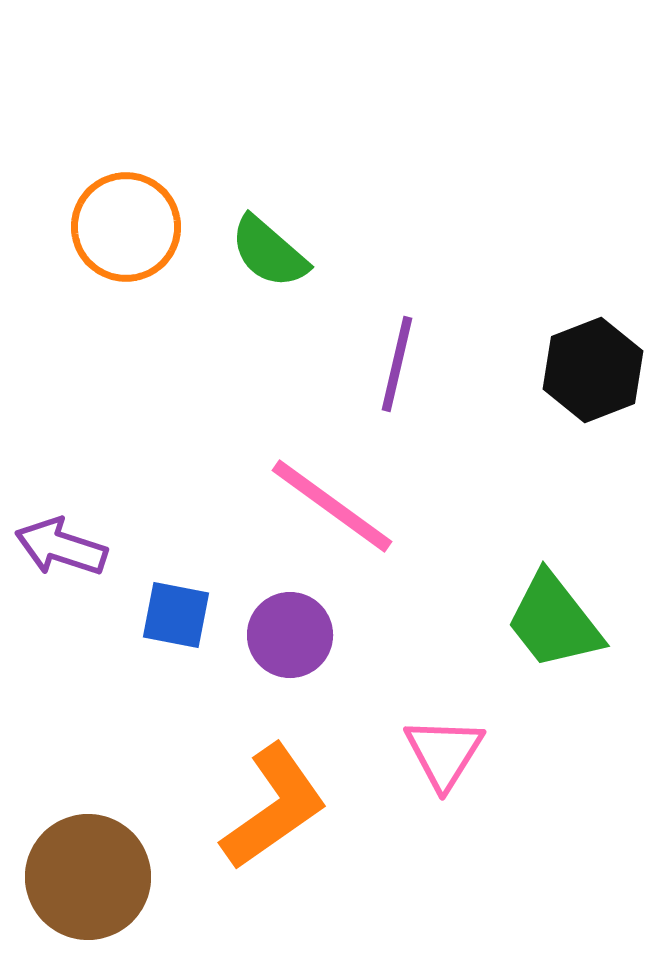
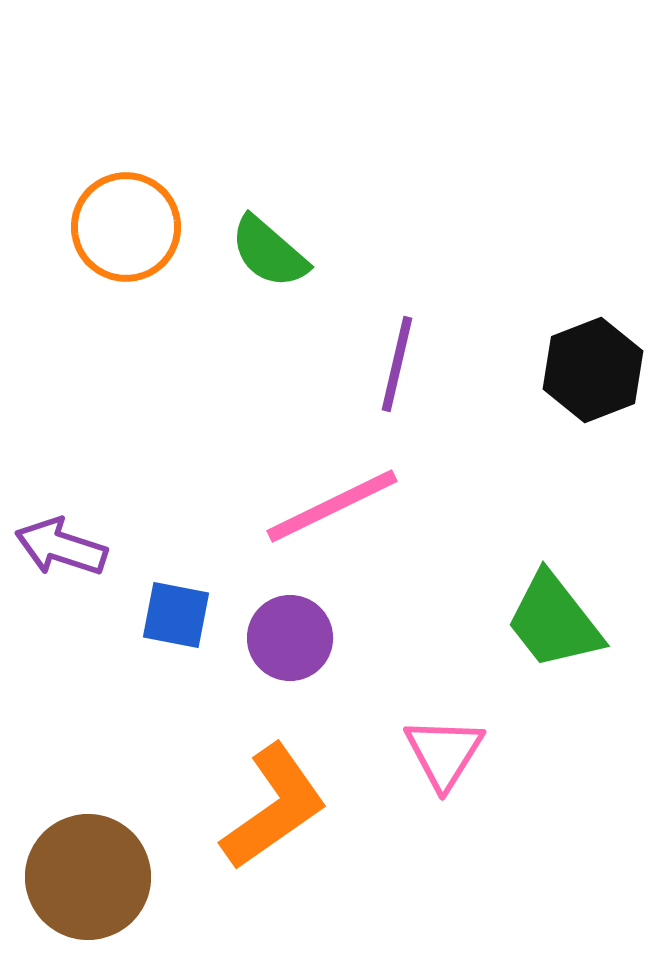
pink line: rotated 62 degrees counterclockwise
purple circle: moved 3 px down
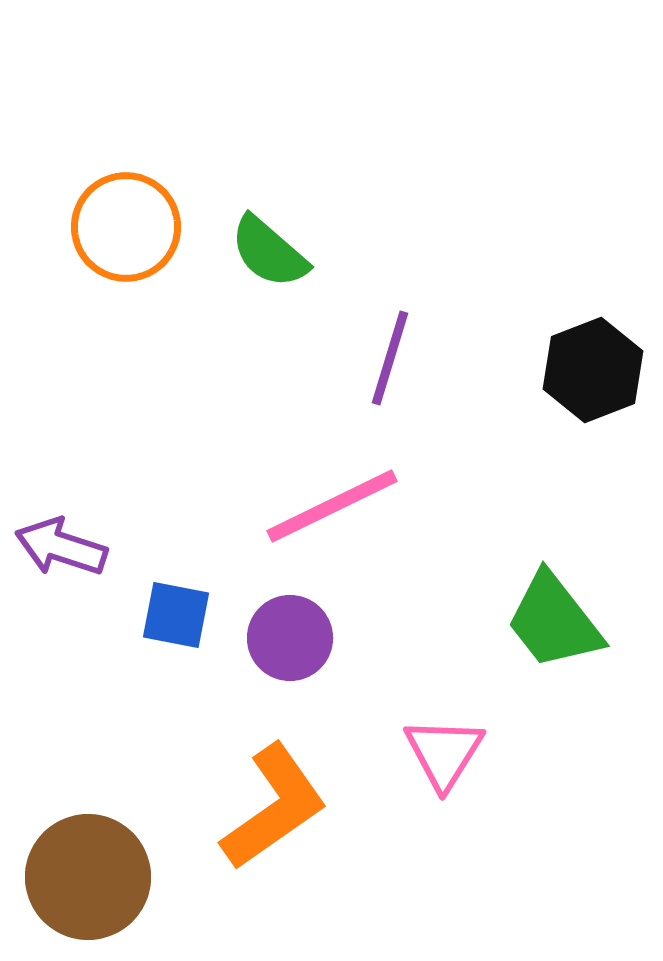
purple line: moved 7 px left, 6 px up; rotated 4 degrees clockwise
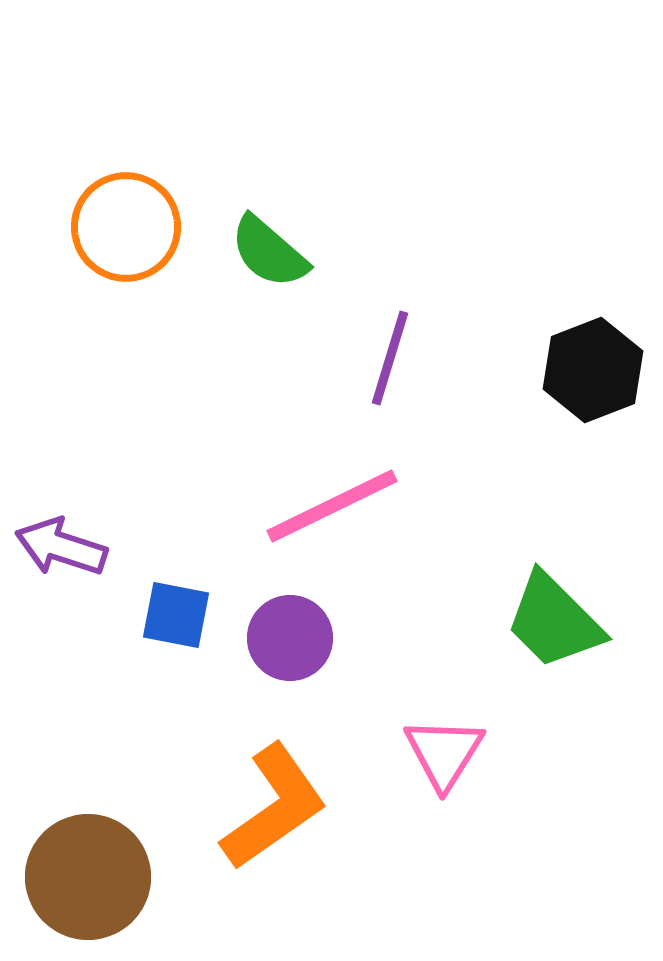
green trapezoid: rotated 7 degrees counterclockwise
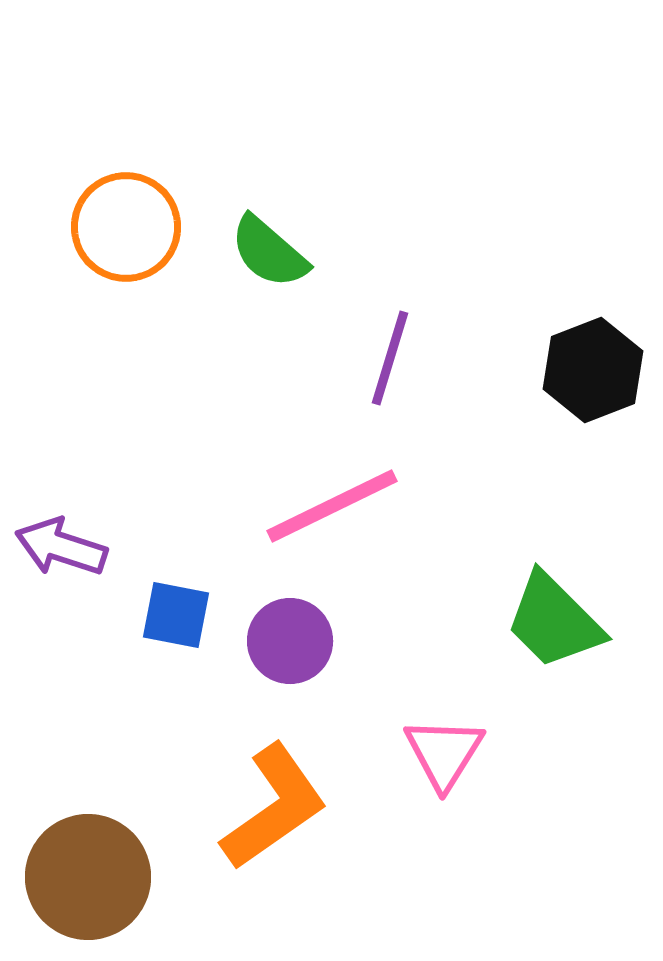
purple circle: moved 3 px down
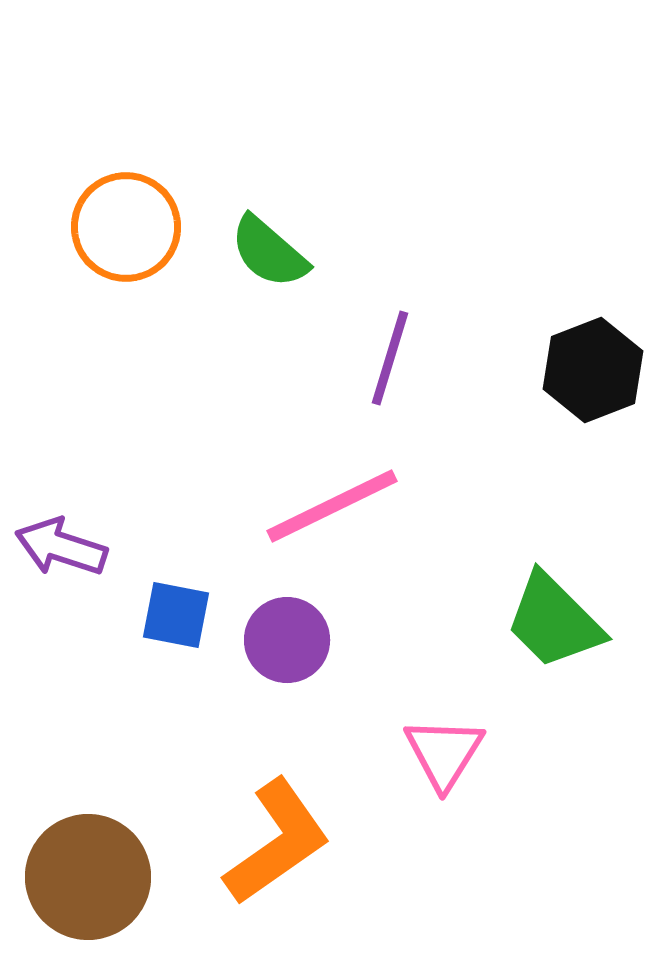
purple circle: moved 3 px left, 1 px up
orange L-shape: moved 3 px right, 35 px down
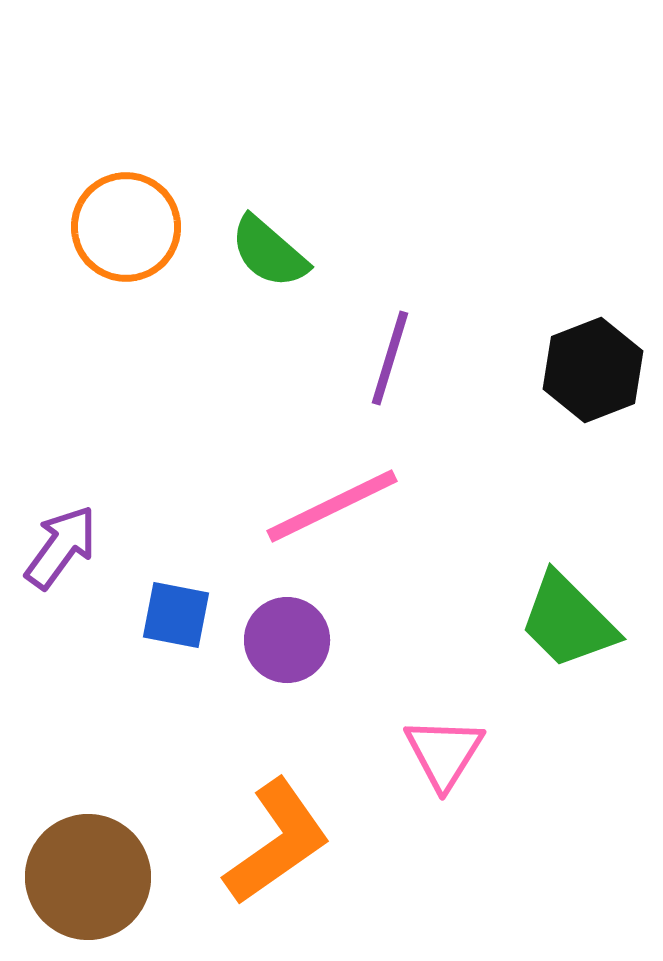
purple arrow: rotated 108 degrees clockwise
green trapezoid: moved 14 px right
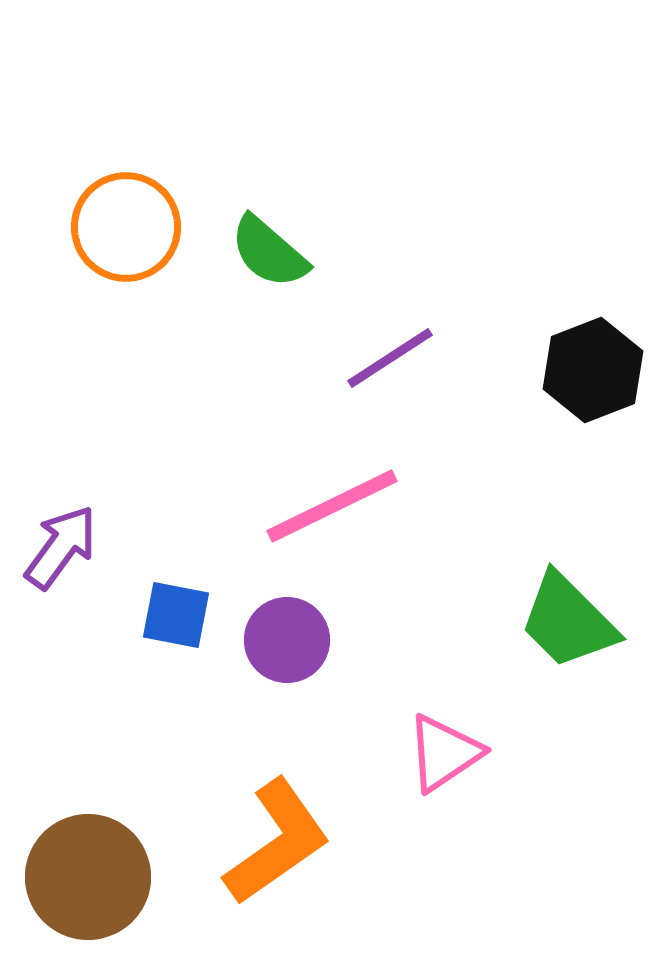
purple line: rotated 40 degrees clockwise
pink triangle: rotated 24 degrees clockwise
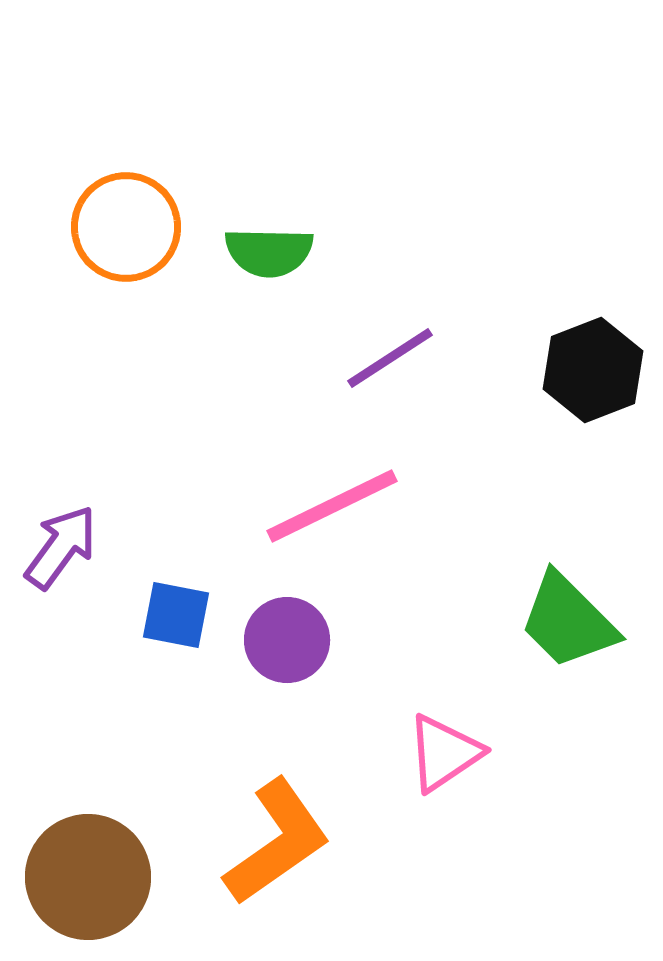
green semicircle: rotated 40 degrees counterclockwise
